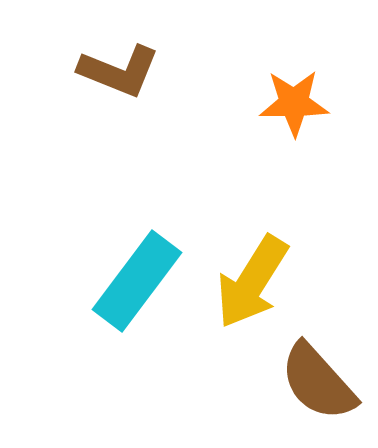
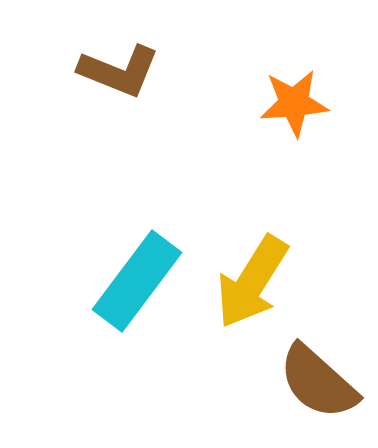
orange star: rotated 4 degrees counterclockwise
brown semicircle: rotated 6 degrees counterclockwise
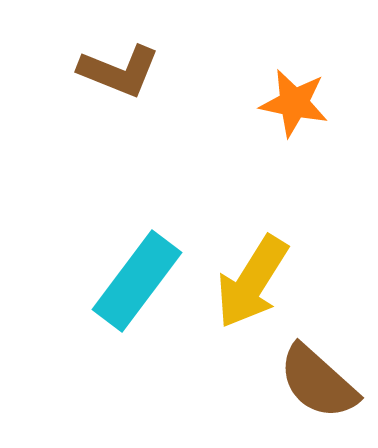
orange star: rotated 16 degrees clockwise
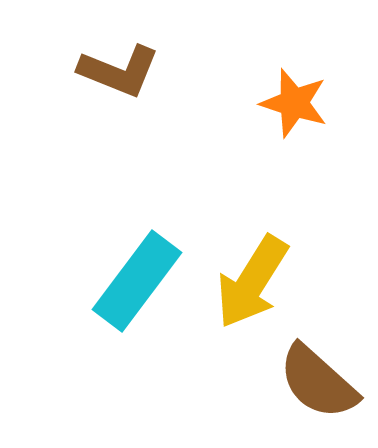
orange star: rotated 6 degrees clockwise
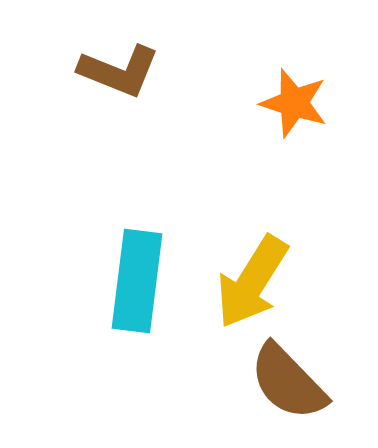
cyan rectangle: rotated 30 degrees counterclockwise
brown semicircle: moved 30 px left; rotated 4 degrees clockwise
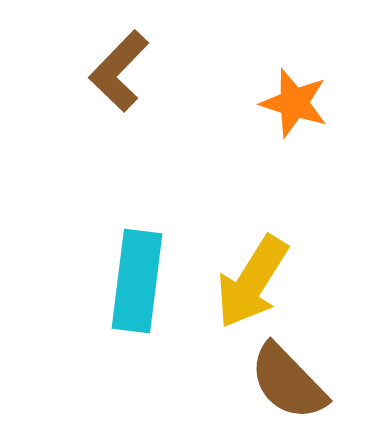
brown L-shape: rotated 112 degrees clockwise
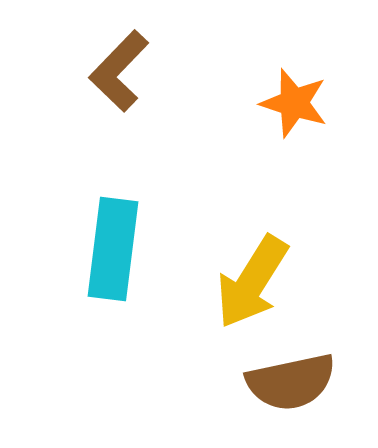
cyan rectangle: moved 24 px left, 32 px up
brown semicircle: moved 3 px right; rotated 58 degrees counterclockwise
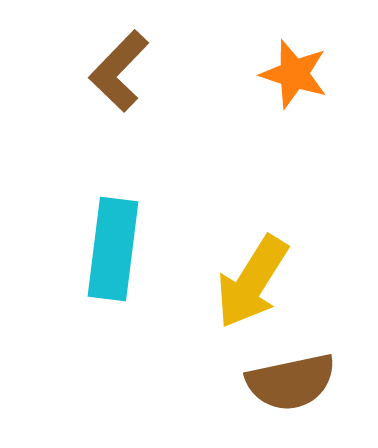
orange star: moved 29 px up
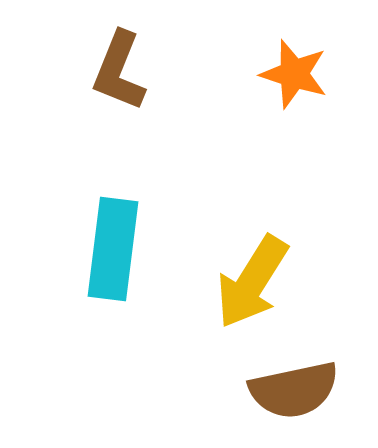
brown L-shape: rotated 22 degrees counterclockwise
brown semicircle: moved 3 px right, 8 px down
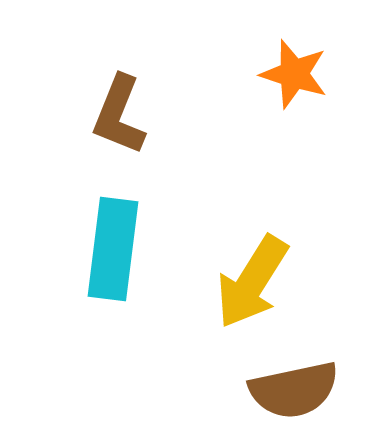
brown L-shape: moved 44 px down
